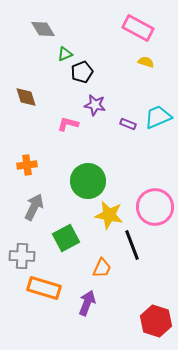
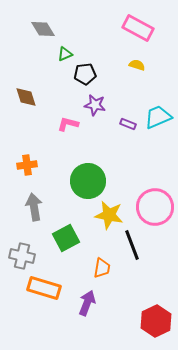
yellow semicircle: moved 9 px left, 3 px down
black pentagon: moved 3 px right, 2 px down; rotated 15 degrees clockwise
gray arrow: rotated 36 degrees counterclockwise
gray cross: rotated 10 degrees clockwise
orange trapezoid: rotated 15 degrees counterclockwise
red hexagon: rotated 16 degrees clockwise
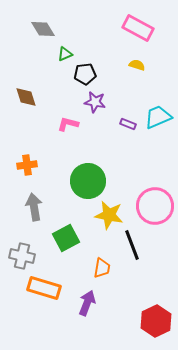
purple star: moved 3 px up
pink circle: moved 1 px up
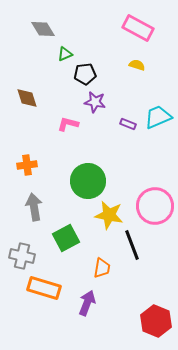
brown diamond: moved 1 px right, 1 px down
red hexagon: rotated 12 degrees counterclockwise
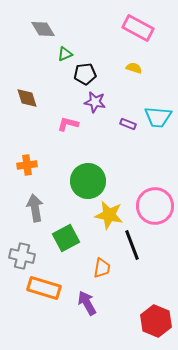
yellow semicircle: moved 3 px left, 3 px down
cyan trapezoid: rotated 152 degrees counterclockwise
gray arrow: moved 1 px right, 1 px down
purple arrow: rotated 50 degrees counterclockwise
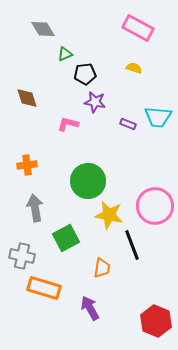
purple arrow: moved 3 px right, 5 px down
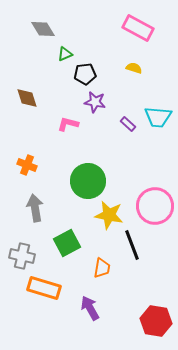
purple rectangle: rotated 21 degrees clockwise
orange cross: rotated 30 degrees clockwise
green square: moved 1 px right, 5 px down
red hexagon: rotated 12 degrees counterclockwise
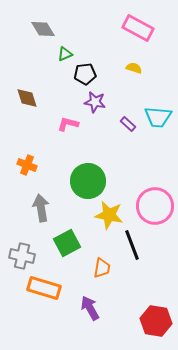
gray arrow: moved 6 px right
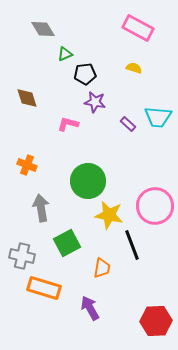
red hexagon: rotated 12 degrees counterclockwise
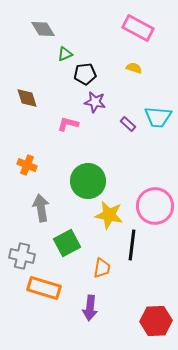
black line: rotated 28 degrees clockwise
purple arrow: rotated 145 degrees counterclockwise
